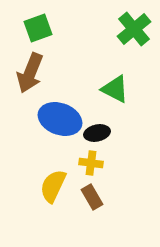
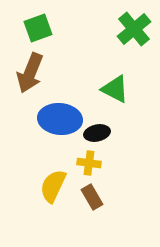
blue ellipse: rotated 15 degrees counterclockwise
yellow cross: moved 2 px left
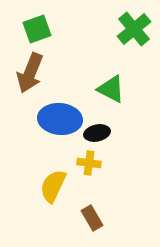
green square: moved 1 px left, 1 px down
green triangle: moved 4 px left
brown rectangle: moved 21 px down
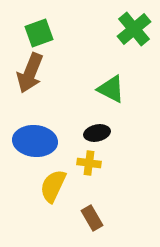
green square: moved 2 px right, 4 px down
blue ellipse: moved 25 px left, 22 px down
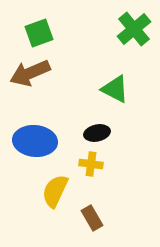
brown arrow: rotated 45 degrees clockwise
green triangle: moved 4 px right
yellow cross: moved 2 px right, 1 px down
yellow semicircle: moved 2 px right, 5 px down
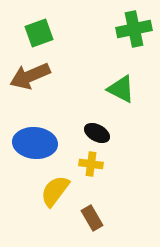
green cross: rotated 28 degrees clockwise
brown arrow: moved 3 px down
green triangle: moved 6 px right
black ellipse: rotated 40 degrees clockwise
blue ellipse: moved 2 px down
yellow semicircle: rotated 12 degrees clockwise
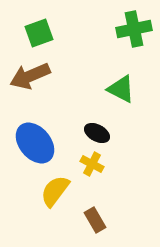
blue ellipse: rotated 45 degrees clockwise
yellow cross: moved 1 px right; rotated 20 degrees clockwise
brown rectangle: moved 3 px right, 2 px down
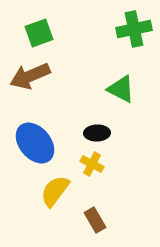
black ellipse: rotated 30 degrees counterclockwise
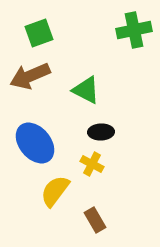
green cross: moved 1 px down
green triangle: moved 35 px left, 1 px down
black ellipse: moved 4 px right, 1 px up
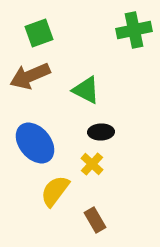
yellow cross: rotated 15 degrees clockwise
